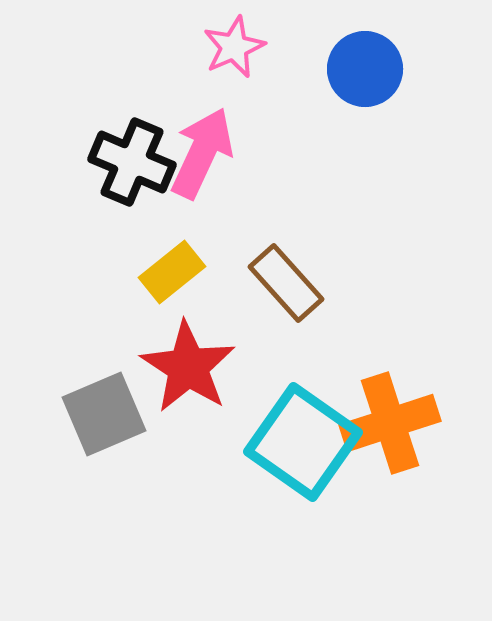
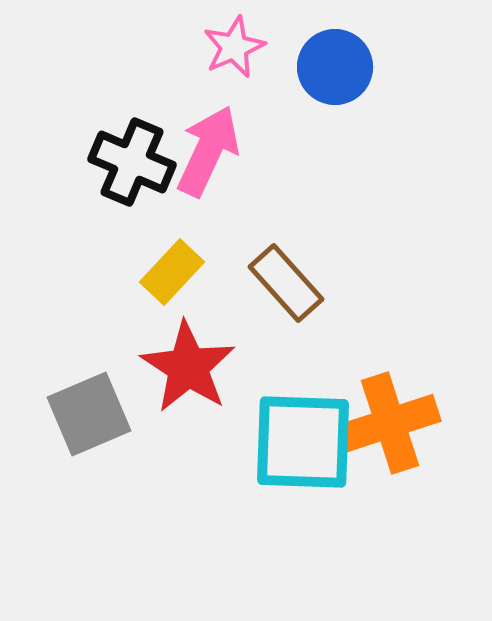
blue circle: moved 30 px left, 2 px up
pink arrow: moved 6 px right, 2 px up
yellow rectangle: rotated 8 degrees counterclockwise
gray square: moved 15 px left
cyan square: rotated 33 degrees counterclockwise
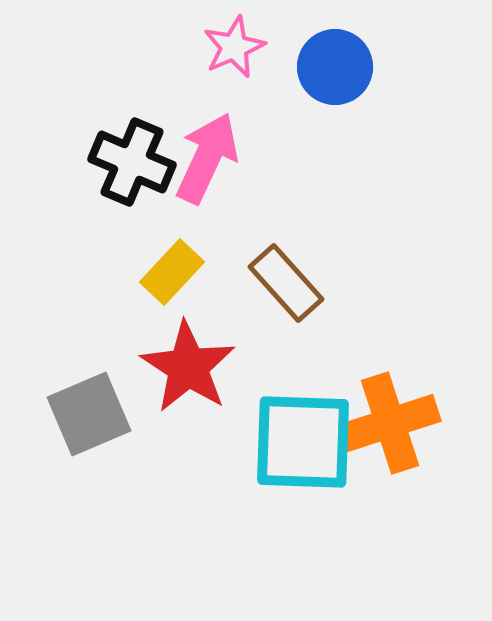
pink arrow: moved 1 px left, 7 px down
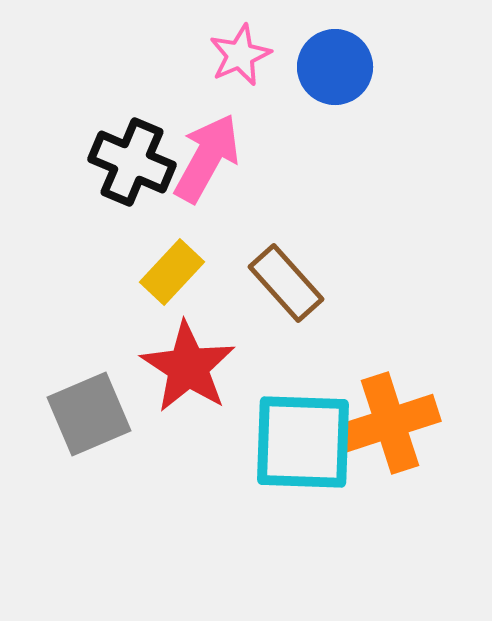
pink star: moved 6 px right, 8 px down
pink arrow: rotated 4 degrees clockwise
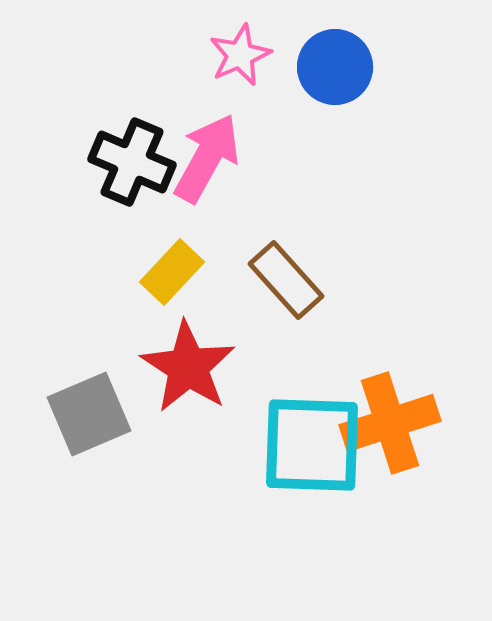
brown rectangle: moved 3 px up
cyan square: moved 9 px right, 3 px down
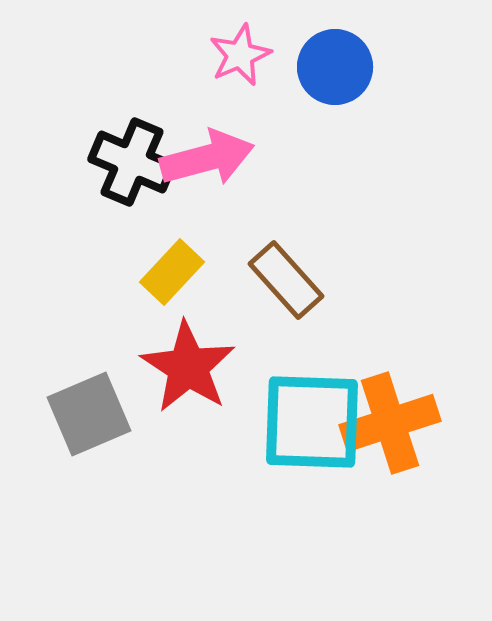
pink arrow: rotated 46 degrees clockwise
cyan square: moved 23 px up
